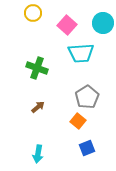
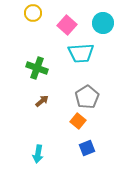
brown arrow: moved 4 px right, 6 px up
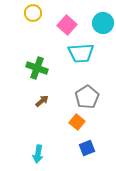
orange square: moved 1 px left, 1 px down
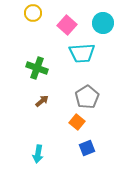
cyan trapezoid: moved 1 px right
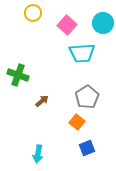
green cross: moved 19 px left, 7 px down
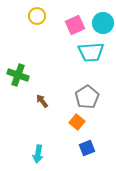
yellow circle: moved 4 px right, 3 px down
pink square: moved 8 px right; rotated 24 degrees clockwise
cyan trapezoid: moved 9 px right, 1 px up
brown arrow: rotated 88 degrees counterclockwise
